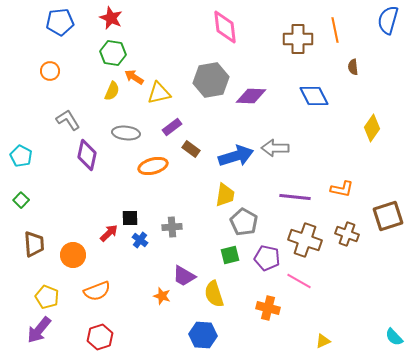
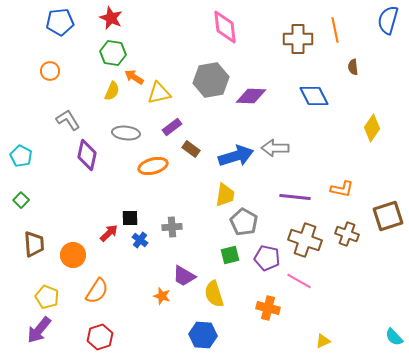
orange semicircle at (97, 291): rotated 36 degrees counterclockwise
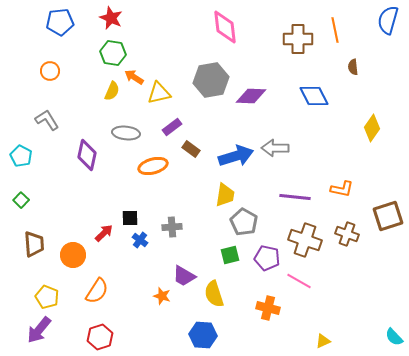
gray L-shape at (68, 120): moved 21 px left
red arrow at (109, 233): moved 5 px left
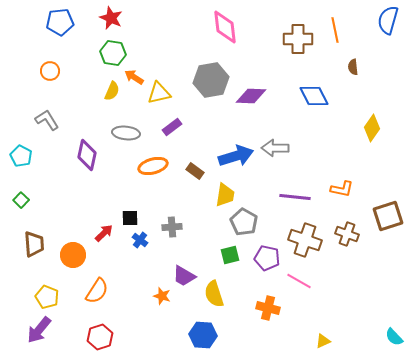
brown rectangle at (191, 149): moved 4 px right, 22 px down
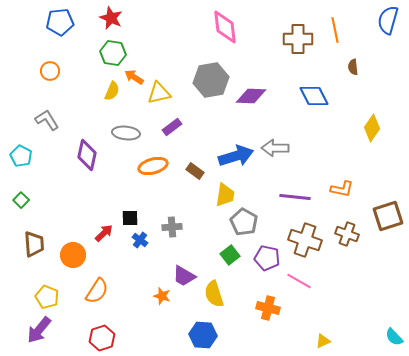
green square at (230, 255): rotated 24 degrees counterclockwise
red hexagon at (100, 337): moved 2 px right, 1 px down
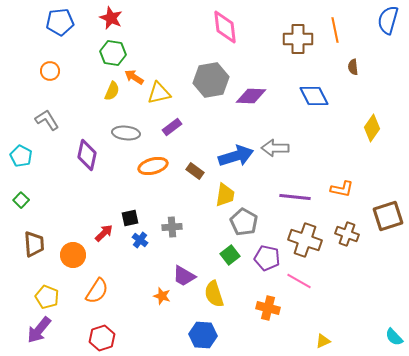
black square at (130, 218): rotated 12 degrees counterclockwise
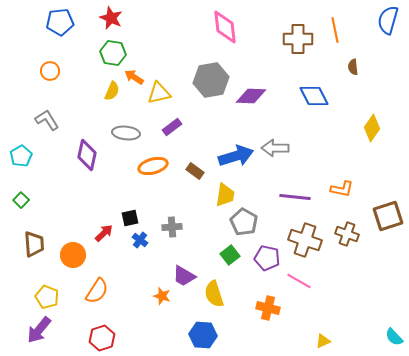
cyan pentagon at (21, 156): rotated 15 degrees clockwise
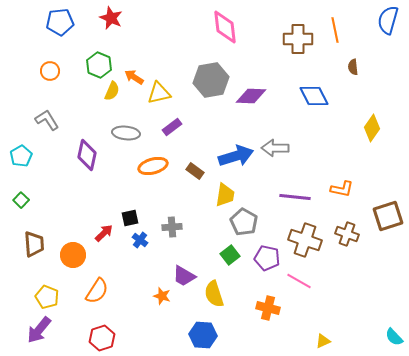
green hexagon at (113, 53): moved 14 px left, 12 px down; rotated 15 degrees clockwise
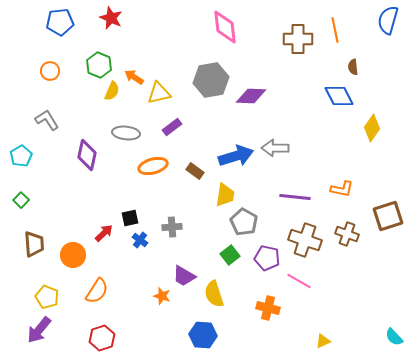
blue diamond at (314, 96): moved 25 px right
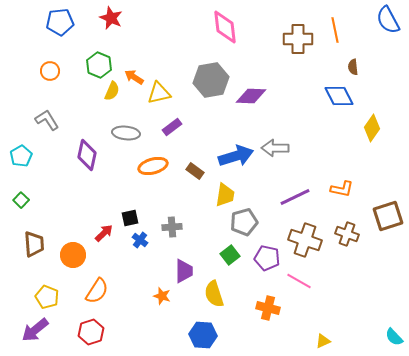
blue semicircle at (388, 20): rotated 44 degrees counterclockwise
purple line at (295, 197): rotated 32 degrees counterclockwise
gray pentagon at (244, 222): rotated 28 degrees clockwise
purple trapezoid at (184, 276): moved 5 px up; rotated 120 degrees counterclockwise
purple arrow at (39, 330): moved 4 px left; rotated 12 degrees clockwise
red hexagon at (102, 338): moved 11 px left, 6 px up
